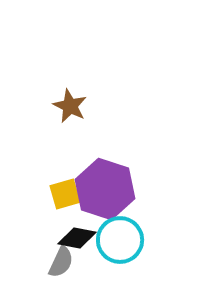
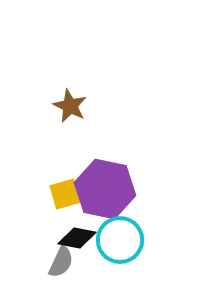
purple hexagon: rotated 6 degrees counterclockwise
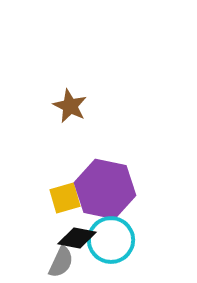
yellow square: moved 4 px down
cyan circle: moved 9 px left
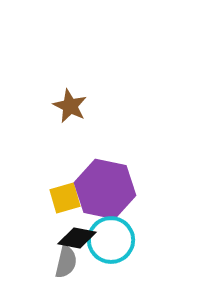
gray semicircle: moved 5 px right; rotated 12 degrees counterclockwise
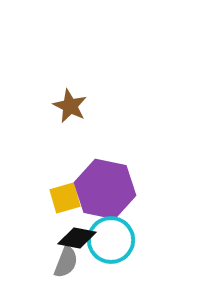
gray semicircle: rotated 8 degrees clockwise
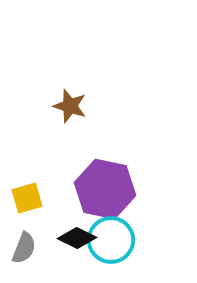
brown star: rotated 8 degrees counterclockwise
yellow square: moved 38 px left
black diamond: rotated 15 degrees clockwise
gray semicircle: moved 42 px left, 14 px up
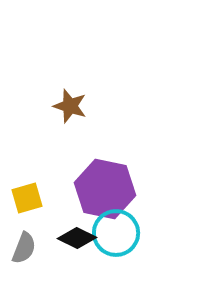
cyan circle: moved 5 px right, 7 px up
